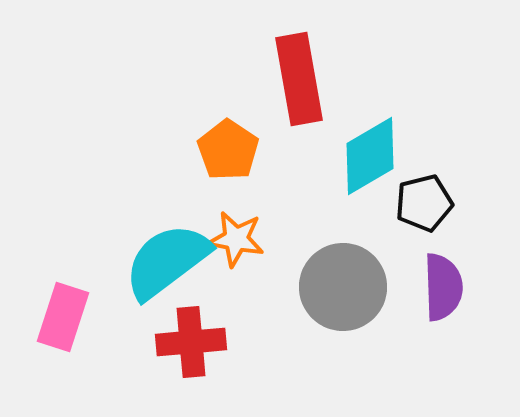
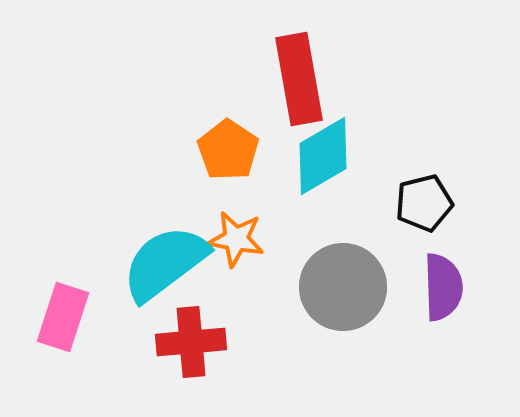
cyan diamond: moved 47 px left
cyan semicircle: moved 2 px left, 2 px down
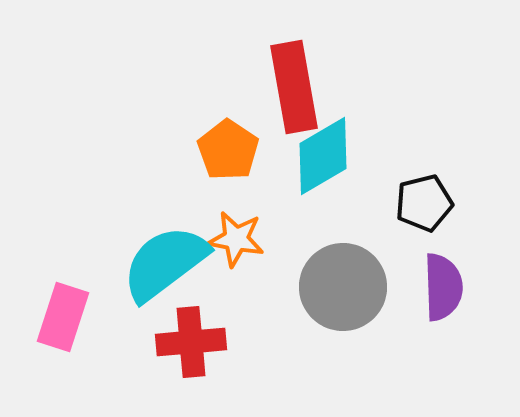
red rectangle: moved 5 px left, 8 px down
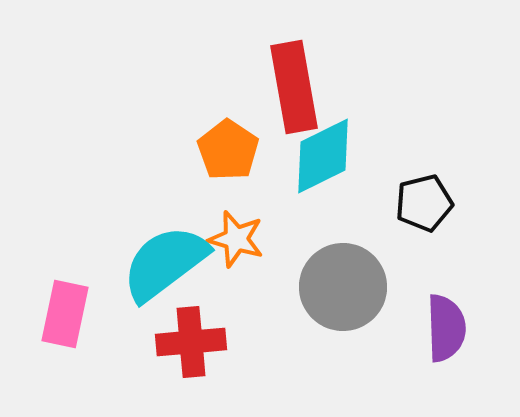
cyan diamond: rotated 4 degrees clockwise
orange star: rotated 6 degrees clockwise
purple semicircle: moved 3 px right, 41 px down
pink rectangle: moved 2 px right, 3 px up; rotated 6 degrees counterclockwise
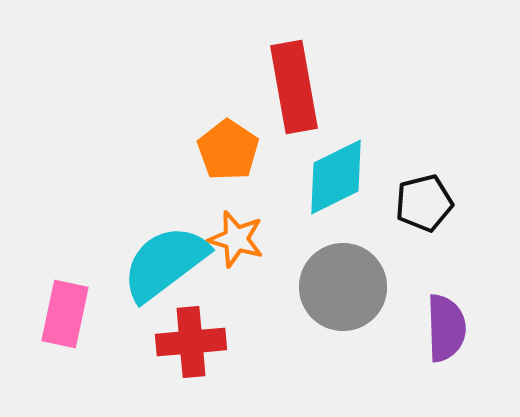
cyan diamond: moved 13 px right, 21 px down
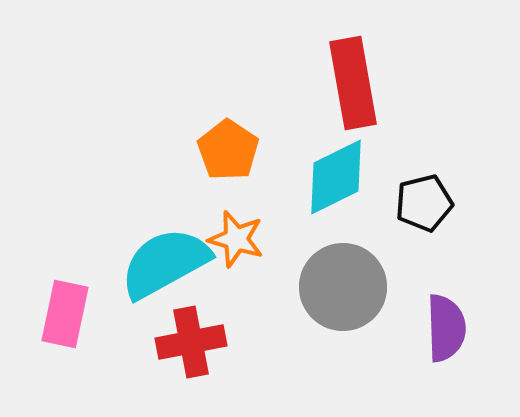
red rectangle: moved 59 px right, 4 px up
cyan semicircle: rotated 8 degrees clockwise
red cross: rotated 6 degrees counterclockwise
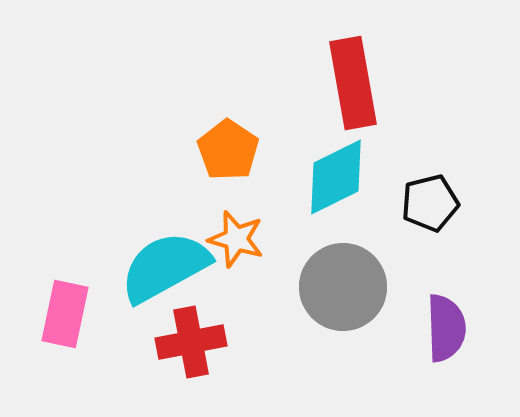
black pentagon: moved 6 px right
cyan semicircle: moved 4 px down
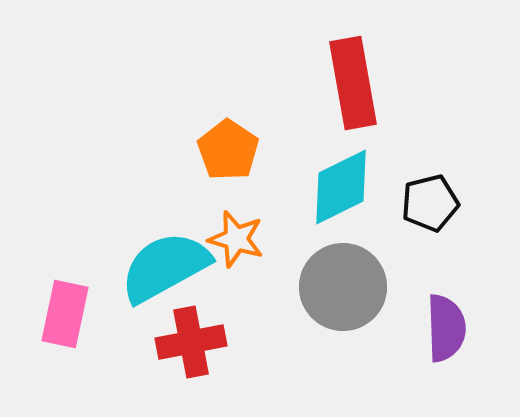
cyan diamond: moved 5 px right, 10 px down
